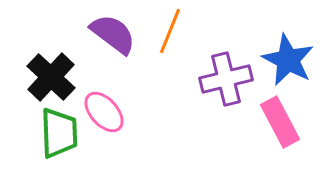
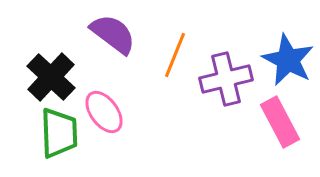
orange line: moved 5 px right, 24 px down
pink ellipse: rotated 6 degrees clockwise
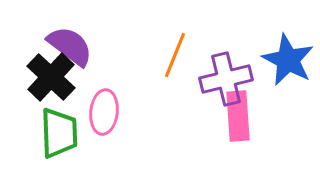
purple semicircle: moved 43 px left, 12 px down
pink ellipse: rotated 42 degrees clockwise
pink rectangle: moved 42 px left, 6 px up; rotated 24 degrees clockwise
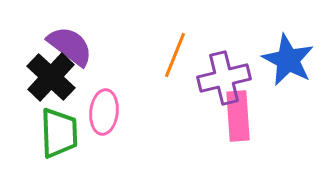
purple cross: moved 2 px left, 1 px up
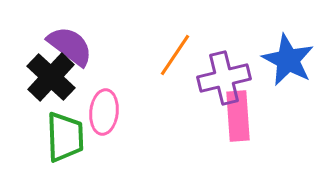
orange line: rotated 12 degrees clockwise
green trapezoid: moved 6 px right, 4 px down
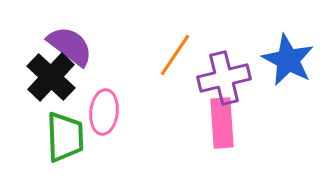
pink rectangle: moved 16 px left, 7 px down
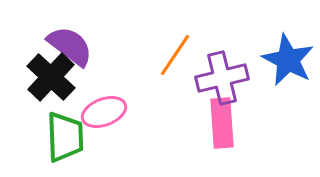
purple cross: moved 2 px left
pink ellipse: rotated 63 degrees clockwise
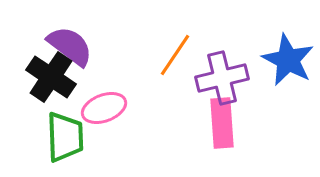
black cross: rotated 9 degrees counterclockwise
pink ellipse: moved 4 px up
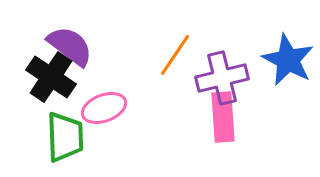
pink rectangle: moved 1 px right, 6 px up
